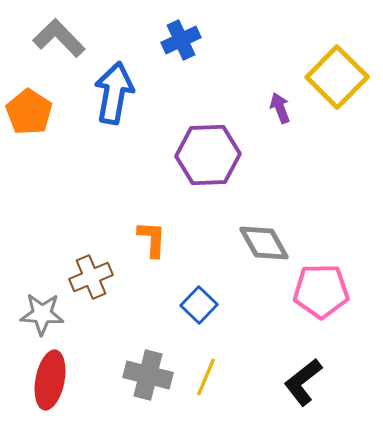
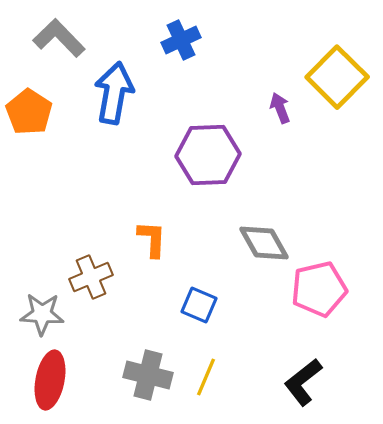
pink pentagon: moved 2 px left, 2 px up; rotated 12 degrees counterclockwise
blue square: rotated 21 degrees counterclockwise
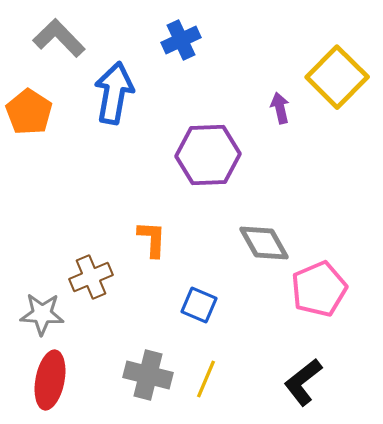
purple arrow: rotated 8 degrees clockwise
pink pentagon: rotated 10 degrees counterclockwise
yellow line: moved 2 px down
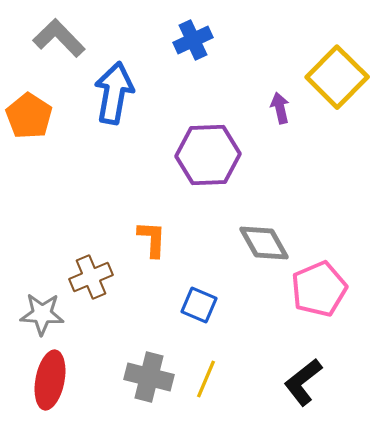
blue cross: moved 12 px right
orange pentagon: moved 4 px down
gray cross: moved 1 px right, 2 px down
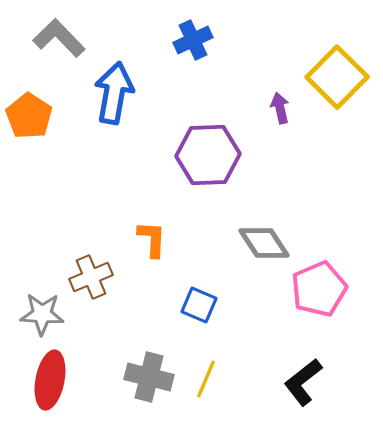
gray diamond: rotated 4 degrees counterclockwise
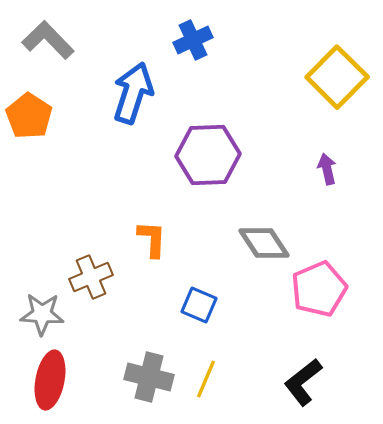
gray L-shape: moved 11 px left, 2 px down
blue arrow: moved 19 px right; rotated 8 degrees clockwise
purple arrow: moved 47 px right, 61 px down
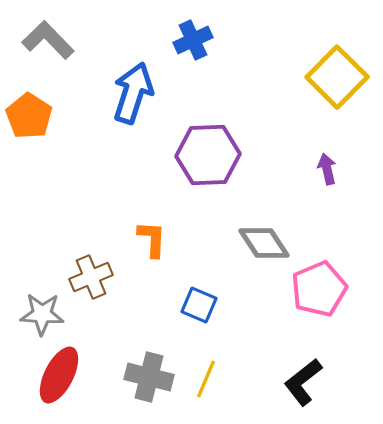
red ellipse: moved 9 px right, 5 px up; rotated 16 degrees clockwise
